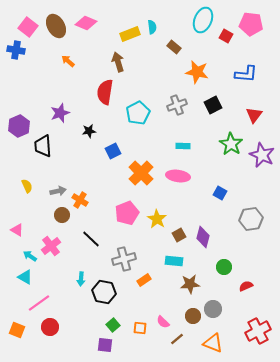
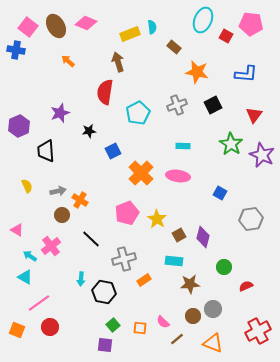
black trapezoid at (43, 146): moved 3 px right, 5 px down
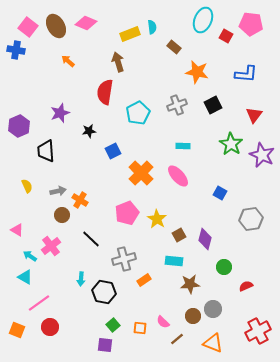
pink ellipse at (178, 176): rotated 40 degrees clockwise
purple diamond at (203, 237): moved 2 px right, 2 px down
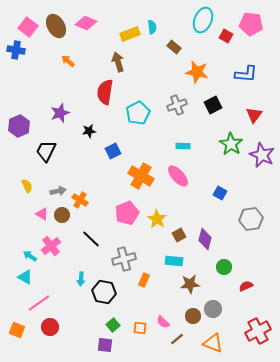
black trapezoid at (46, 151): rotated 30 degrees clockwise
orange cross at (141, 173): moved 3 px down; rotated 15 degrees counterclockwise
pink triangle at (17, 230): moved 25 px right, 16 px up
orange rectangle at (144, 280): rotated 32 degrees counterclockwise
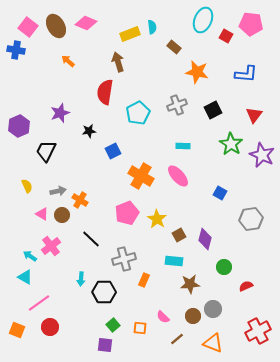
black square at (213, 105): moved 5 px down
black hexagon at (104, 292): rotated 10 degrees counterclockwise
pink semicircle at (163, 322): moved 5 px up
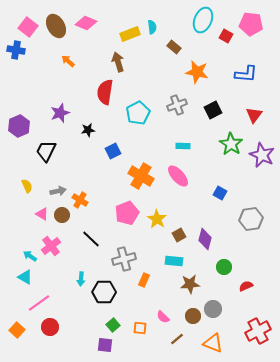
black star at (89, 131): moved 1 px left, 1 px up
orange square at (17, 330): rotated 21 degrees clockwise
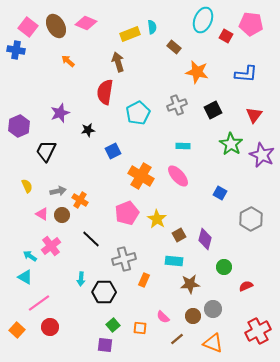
gray hexagon at (251, 219): rotated 20 degrees counterclockwise
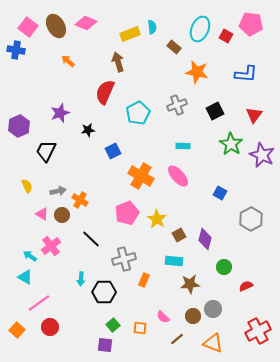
cyan ellipse at (203, 20): moved 3 px left, 9 px down
red semicircle at (105, 92): rotated 15 degrees clockwise
black square at (213, 110): moved 2 px right, 1 px down
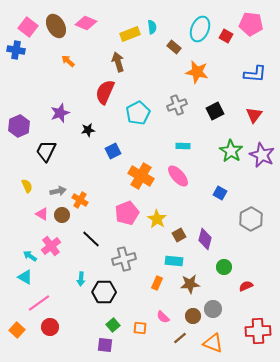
blue L-shape at (246, 74): moved 9 px right
green star at (231, 144): moved 7 px down
orange rectangle at (144, 280): moved 13 px right, 3 px down
red cross at (258, 331): rotated 25 degrees clockwise
brown line at (177, 339): moved 3 px right, 1 px up
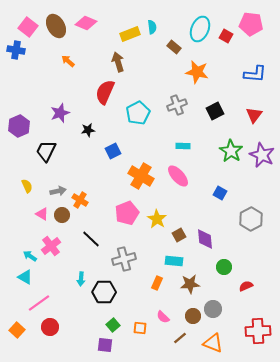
purple diamond at (205, 239): rotated 20 degrees counterclockwise
